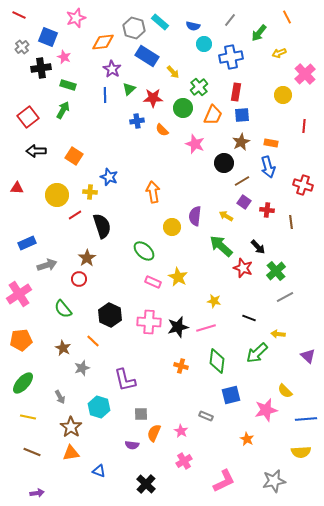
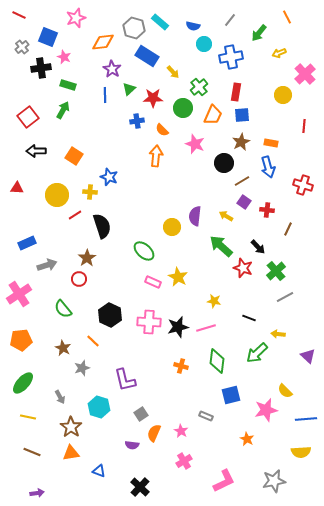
orange arrow at (153, 192): moved 3 px right, 36 px up; rotated 15 degrees clockwise
brown line at (291, 222): moved 3 px left, 7 px down; rotated 32 degrees clockwise
gray square at (141, 414): rotated 32 degrees counterclockwise
black cross at (146, 484): moved 6 px left, 3 px down
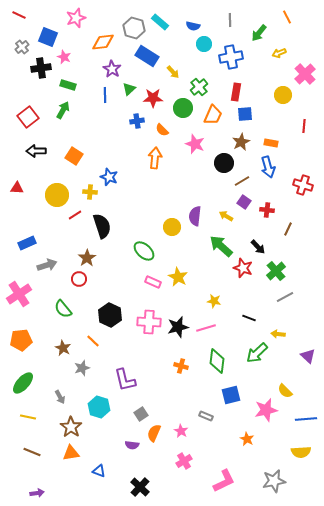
gray line at (230, 20): rotated 40 degrees counterclockwise
blue square at (242, 115): moved 3 px right, 1 px up
orange arrow at (156, 156): moved 1 px left, 2 px down
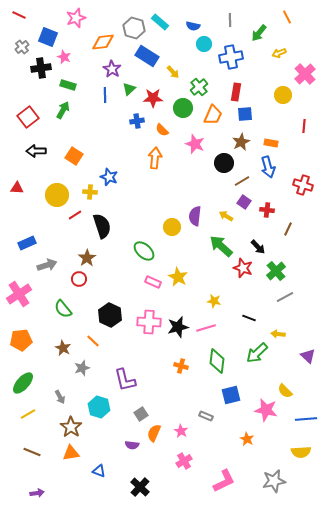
pink star at (266, 410): rotated 25 degrees clockwise
yellow line at (28, 417): moved 3 px up; rotated 42 degrees counterclockwise
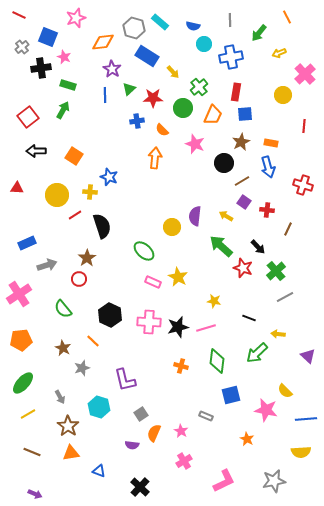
brown star at (71, 427): moved 3 px left, 1 px up
purple arrow at (37, 493): moved 2 px left, 1 px down; rotated 32 degrees clockwise
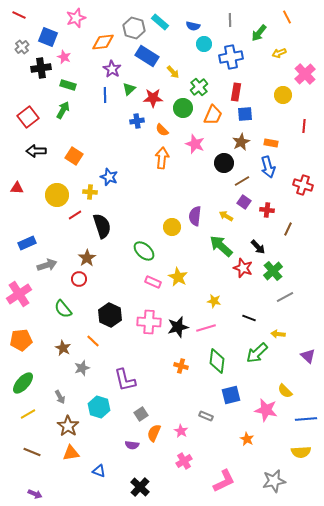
orange arrow at (155, 158): moved 7 px right
green cross at (276, 271): moved 3 px left
